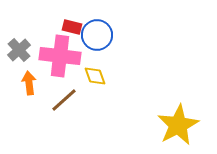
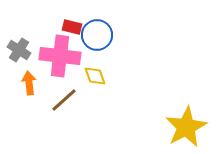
gray cross: rotated 15 degrees counterclockwise
yellow star: moved 8 px right, 2 px down
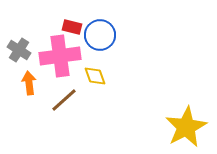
blue circle: moved 3 px right
pink cross: rotated 15 degrees counterclockwise
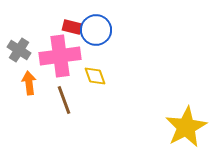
blue circle: moved 4 px left, 5 px up
brown line: rotated 68 degrees counterclockwise
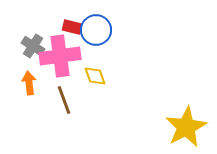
gray cross: moved 14 px right, 4 px up
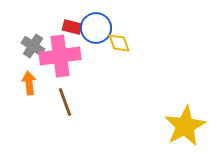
blue circle: moved 2 px up
yellow diamond: moved 24 px right, 33 px up
brown line: moved 1 px right, 2 px down
yellow star: moved 1 px left, 1 px up
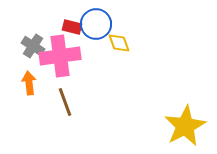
blue circle: moved 4 px up
